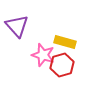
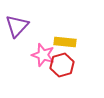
purple triangle: rotated 25 degrees clockwise
yellow rectangle: rotated 10 degrees counterclockwise
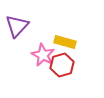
yellow rectangle: rotated 10 degrees clockwise
pink star: rotated 10 degrees clockwise
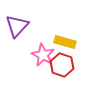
red hexagon: rotated 25 degrees counterclockwise
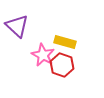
purple triangle: rotated 30 degrees counterclockwise
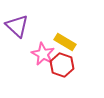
yellow rectangle: rotated 15 degrees clockwise
pink star: moved 1 px up
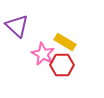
red hexagon: rotated 20 degrees counterclockwise
